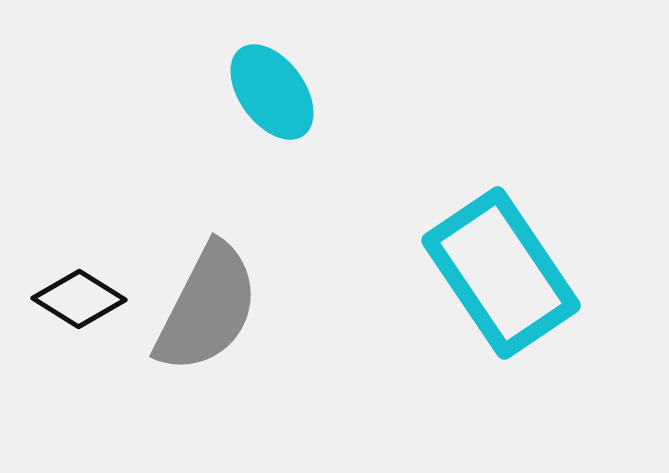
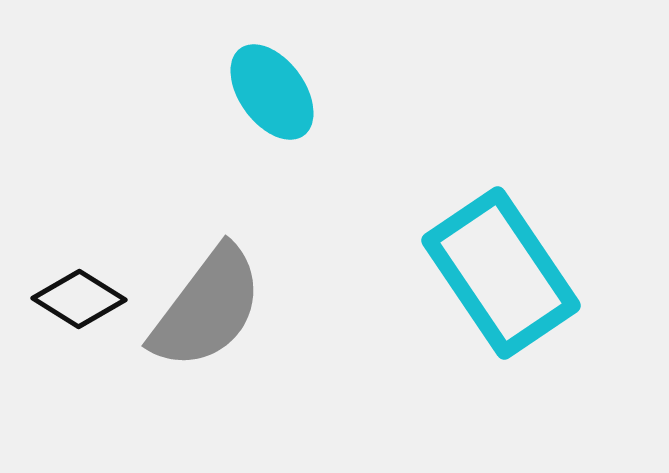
gray semicircle: rotated 10 degrees clockwise
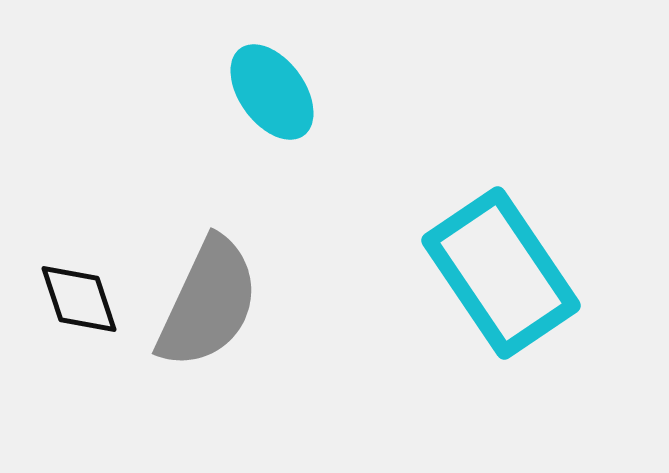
black diamond: rotated 40 degrees clockwise
gray semicircle: moved 1 px right, 5 px up; rotated 12 degrees counterclockwise
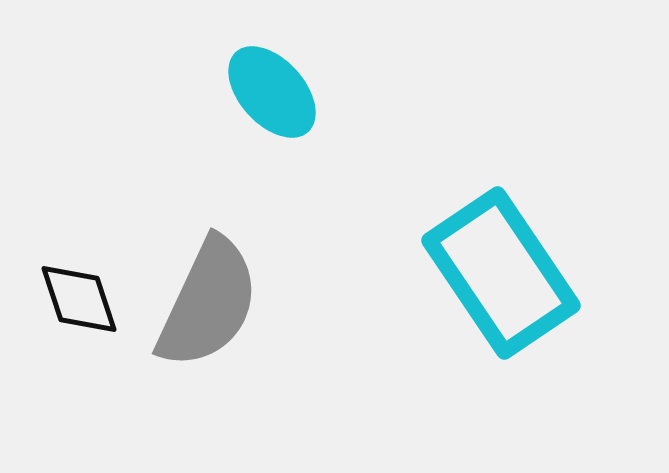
cyan ellipse: rotated 6 degrees counterclockwise
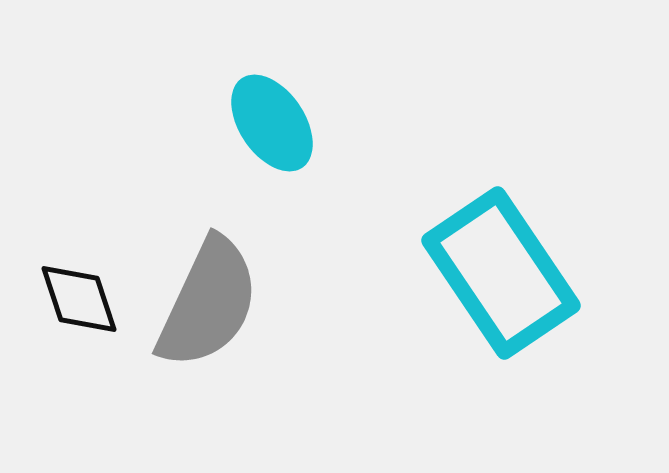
cyan ellipse: moved 31 px down; rotated 8 degrees clockwise
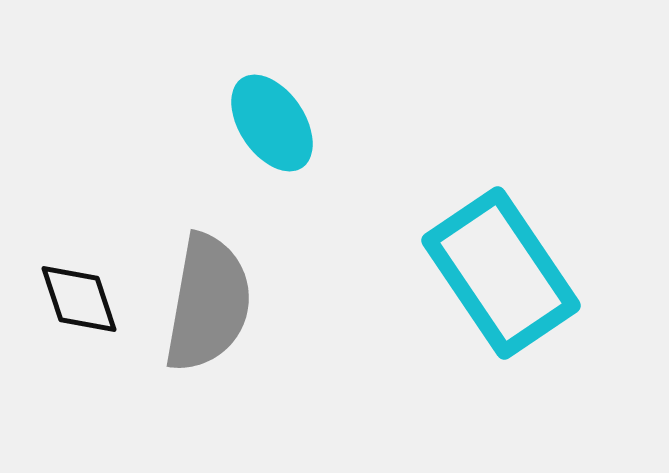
gray semicircle: rotated 15 degrees counterclockwise
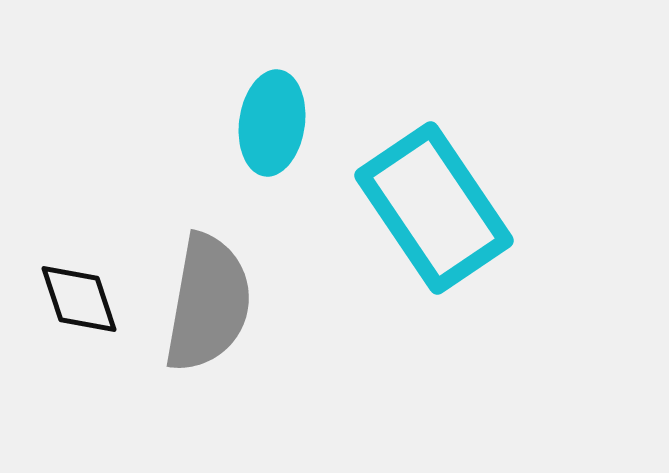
cyan ellipse: rotated 42 degrees clockwise
cyan rectangle: moved 67 px left, 65 px up
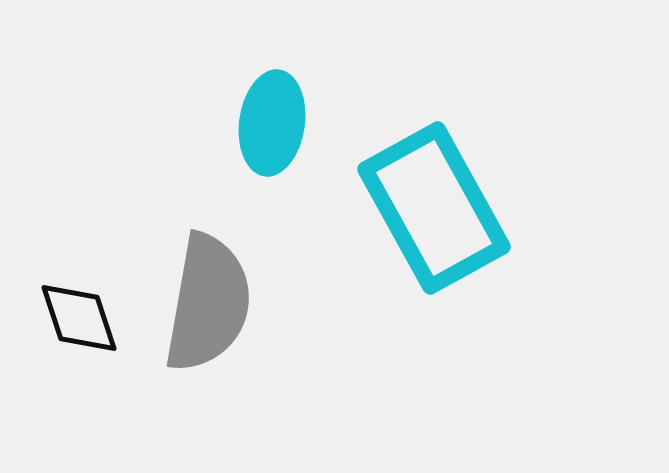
cyan rectangle: rotated 5 degrees clockwise
black diamond: moved 19 px down
